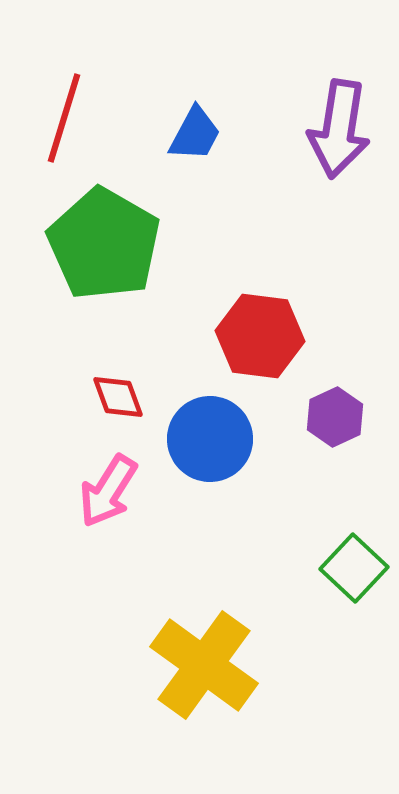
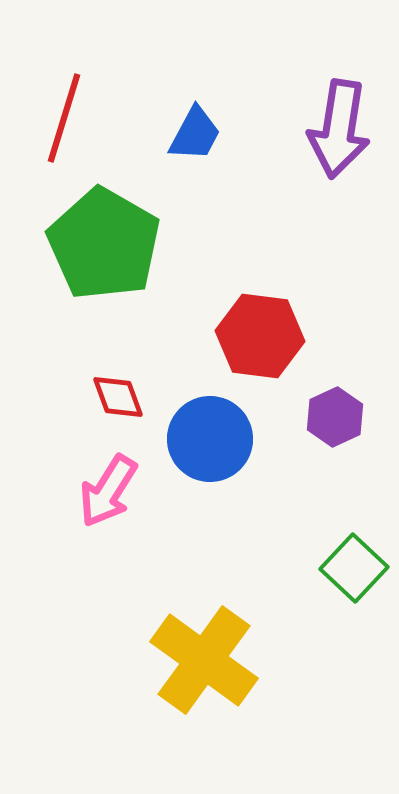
yellow cross: moved 5 px up
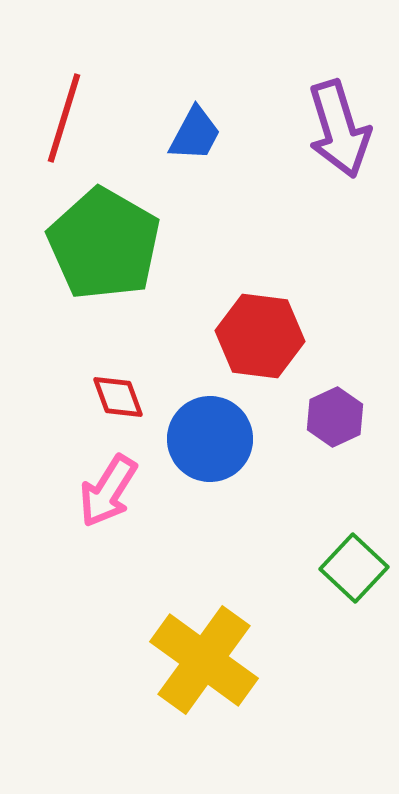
purple arrow: rotated 26 degrees counterclockwise
